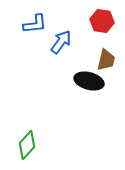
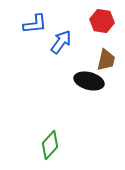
green diamond: moved 23 px right
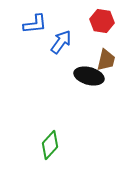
black ellipse: moved 5 px up
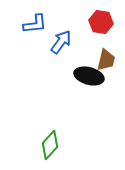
red hexagon: moved 1 px left, 1 px down
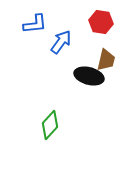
green diamond: moved 20 px up
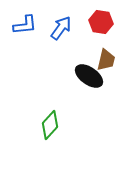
blue L-shape: moved 10 px left, 1 px down
blue arrow: moved 14 px up
black ellipse: rotated 20 degrees clockwise
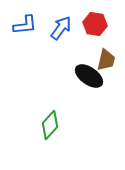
red hexagon: moved 6 px left, 2 px down
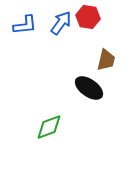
red hexagon: moved 7 px left, 7 px up
blue arrow: moved 5 px up
black ellipse: moved 12 px down
green diamond: moved 1 px left, 2 px down; rotated 28 degrees clockwise
